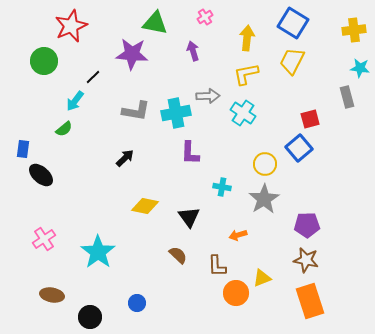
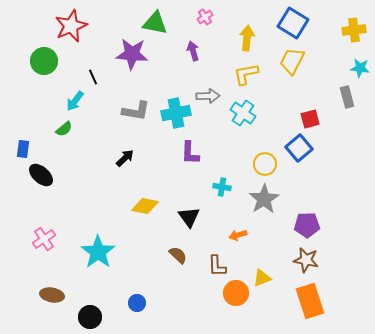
black line at (93, 77): rotated 70 degrees counterclockwise
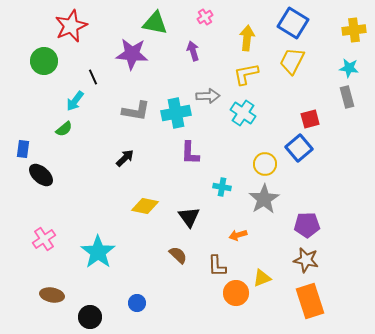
cyan star at (360, 68): moved 11 px left
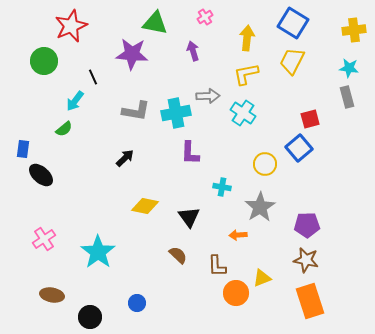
gray star at (264, 199): moved 4 px left, 8 px down
orange arrow at (238, 235): rotated 12 degrees clockwise
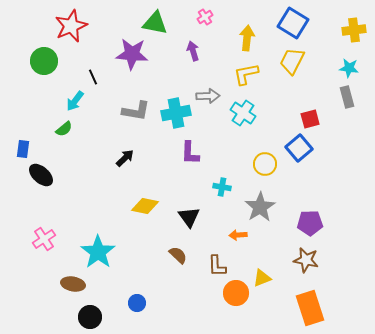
purple pentagon at (307, 225): moved 3 px right, 2 px up
brown ellipse at (52, 295): moved 21 px right, 11 px up
orange rectangle at (310, 301): moved 7 px down
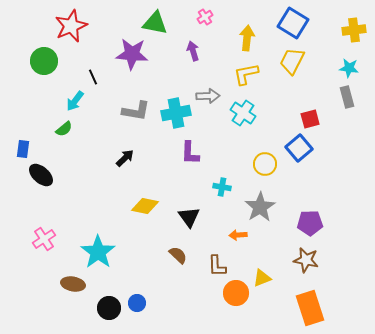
black circle at (90, 317): moved 19 px right, 9 px up
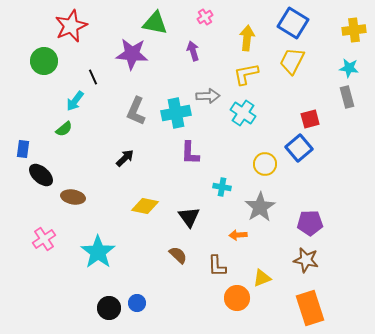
gray L-shape at (136, 111): rotated 104 degrees clockwise
brown ellipse at (73, 284): moved 87 px up
orange circle at (236, 293): moved 1 px right, 5 px down
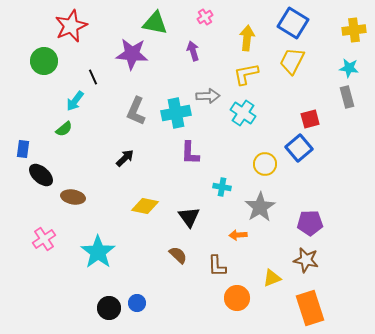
yellow triangle at (262, 278): moved 10 px right
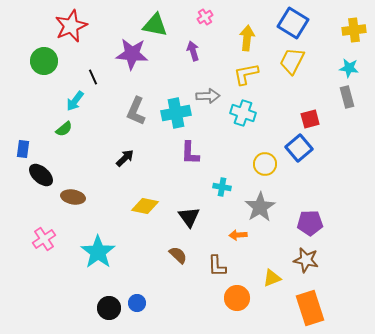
green triangle at (155, 23): moved 2 px down
cyan cross at (243, 113): rotated 15 degrees counterclockwise
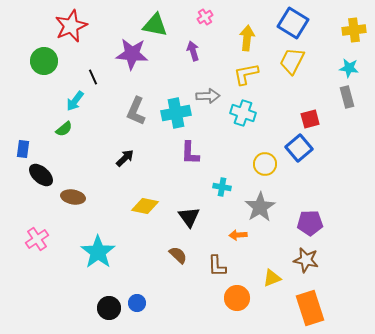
pink cross at (44, 239): moved 7 px left
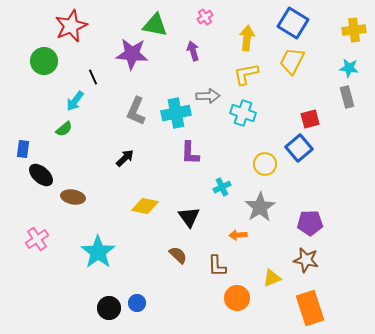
cyan cross at (222, 187): rotated 36 degrees counterclockwise
